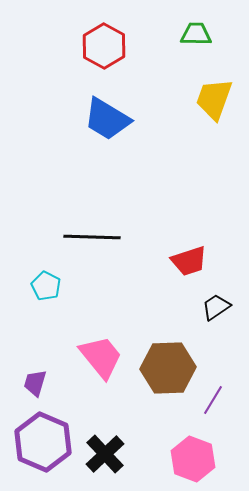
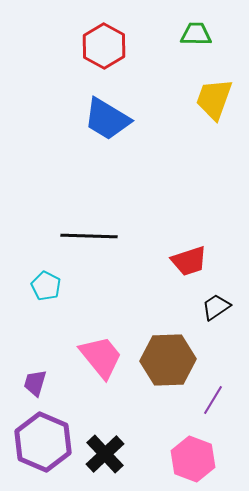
black line: moved 3 px left, 1 px up
brown hexagon: moved 8 px up
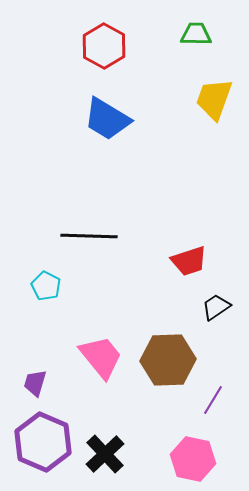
pink hexagon: rotated 9 degrees counterclockwise
